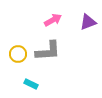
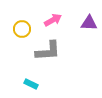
purple triangle: moved 1 px right, 1 px down; rotated 24 degrees clockwise
yellow circle: moved 4 px right, 25 px up
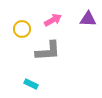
purple triangle: moved 1 px left, 4 px up
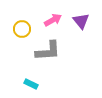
purple triangle: moved 7 px left, 2 px down; rotated 48 degrees clockwise
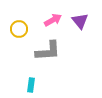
purple triangle: moved 1 px left
yellow circle: moved 3 px left
cyan rectangle: moved 1 px down; rotated 72 degrees clockwise
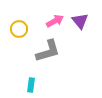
pink arrow: moved 2 px right, 1 px down
gray L-shape: rotated 12 degrees counterclockwise
